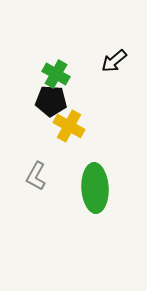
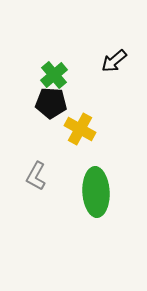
green cross: moved 2 px left, 1 px down; rotated 20 degrees clockwise
black pentagon: moved 2 px down
yellow cross: moved 11 px right, 3 px down
green ellipse: moved 1 px right, 4 px down
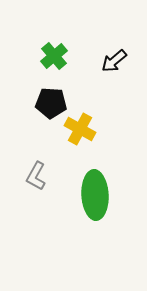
green cross: moved 19 px up
green ellipse: moved 1 px left, 3 px down
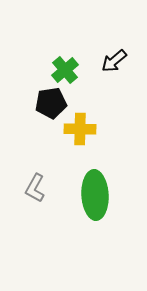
green cross: moved 11 px right, 14 px down
black pentagon: rotated 12 degrees counterclockwise
yellow cross: rotated 28 degrees counterclockwise
gray L-shape: moved 1 px left, 12 px down
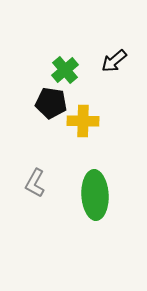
black pentagon: rotated 16 degrees clockwise
yellow cross: moved 3 px right, 8 px up
gray L-shape: moved 5 px up
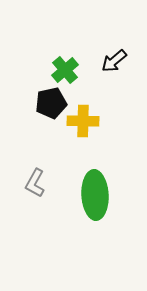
black pentagon: rotated 20 degrees counterclockwise
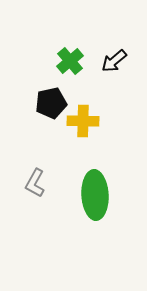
green cross: moved 5 px right, 9 px up
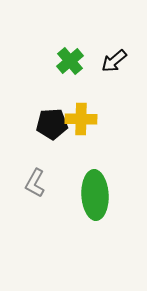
black pentagon: moved 1 px right, 21 px down; rotated 8 degrees clockwise
yellow cross: moved 2 px left, 2 px up
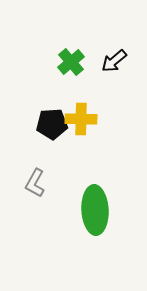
green cross: moved 1 px right, 1 px down
green ellipse: moved 15 px down
